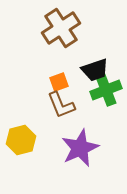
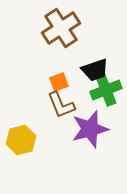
purple star: moved 10 px right, 19 px up; rotated 9 degrees clockwise
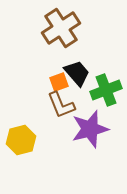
black trapezoid: moved 18 px left, 3 px down; rotated 112 degrees counterclockwise
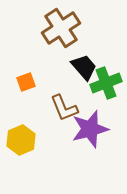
black trapezoid: moved 7 px right, 6 px up
orange square: moved 33 px left
green cross: moved 7 px up
brown L-shape: moved 3 px right, 3 px down
yellow hexagon: rotated 8 degrees counterclockwise
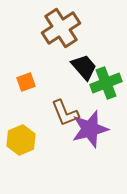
brown L-shape: moved 1 px right, 5 px down
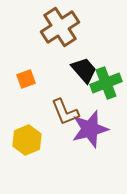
brown cross: moved 1 px left, 1 px up
black trapezoid: moved 3 px down
orange square: moved 3 px up
brown L-shape: moved 1 px up
yellow hexagon: moved 6 px right
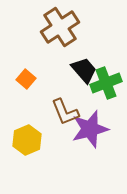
orange square: rotated 30 degrees counterclockwise
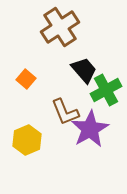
green cross: moved 7 px down; rotated 8 degrees counterclockwise
purple star: rotated 15 degrees counterclockwise
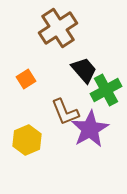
brown cross: moved 2 px left, 1 px down
orange square: rotated 18 degrees clockwise
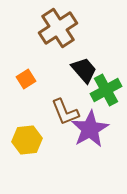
yellow hexagon: rotated 16 degrees clockwise
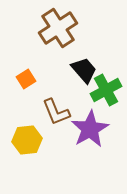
brown L-shape: moved 9 px left
